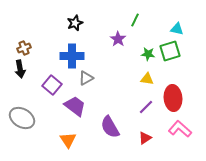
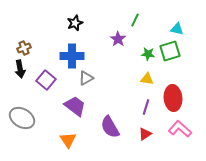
purple square: moved 6 px left, 5 px up
purple line: rotated 28 degrees counterclockwise
red triangle: moved 4 px up
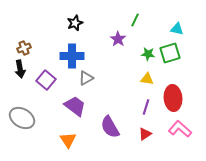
green square: moved 2 px down
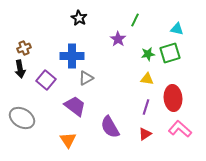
black star: moved 4 px right, 5 px up; rotated 21 degrees counterclockwise
green star: rotated 16 degrees counterclockwise
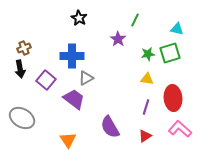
purple trapezoid: moved 1 px left, 7 px up
red triangle: moved 2 px down
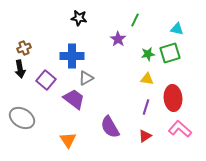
black star: rotated 21 degrees counterclockwise
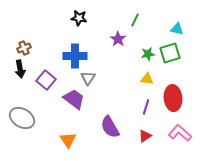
blue cross: moved 3 px right
gray triangle: moved 2 px right; rotated 28 degrees counterclockwise
pink L-shape: moved 4 px down
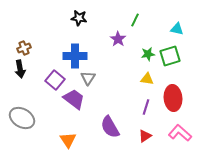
green square: moved 3 px down
purple square: moved 9 px right
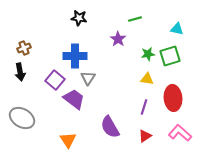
green line: moved 1 px up; rotated 48 degrees clockwise
black arrow: moved 3 px down
purple line: moved 2 px left
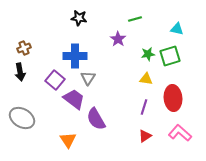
yellow triangle: moved 1 px left
purple semicircle: moved 14 px left, 8 px up
